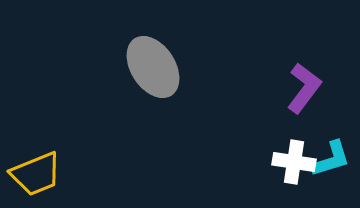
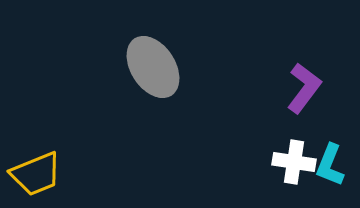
cyan L-shape: moved 1 px left, 6 px down; rotated 129 degrees clockwise
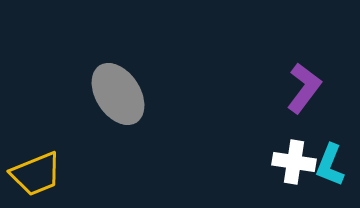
gray ellipse: moved 35 px left, 27 px down
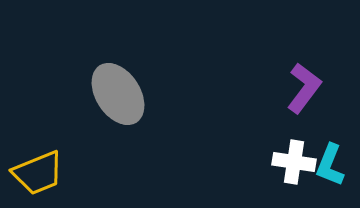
yellow trapezoid: moved 2 px right, 1 px up
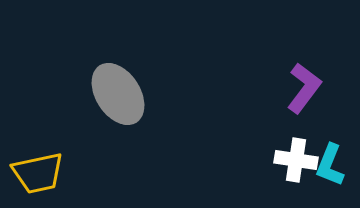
white cross: moved 2 px right, 2 px up
yellow trapezoid: rotated 10 degrees clockwise
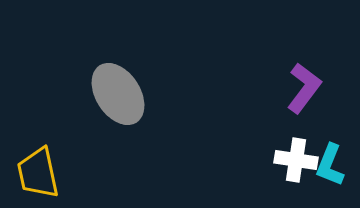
yellow trapezoid: rotated 90 degrees clockwise
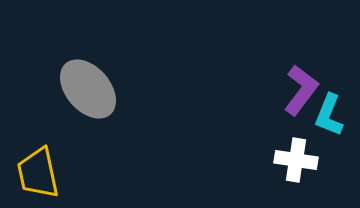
purple L-shape: moved 3 px left, 2 px down
gray ellipse: moved 30 px left, 5 px up; rotated 8 degrees counterclockwise
cyan L-shape: moved 1 px left, 50 px up
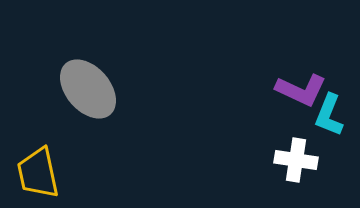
purple L-shape: rotated 78 degrees clockwise
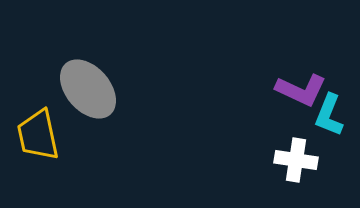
yellow trapezoid: moved 38 px up
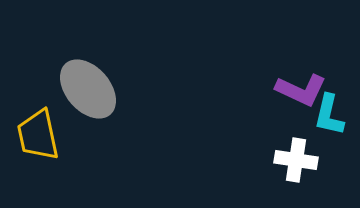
cyan L-shape: rotated 9 degrees counterclockwise
